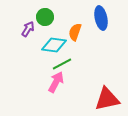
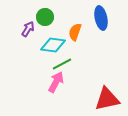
cyan diamond: moved 1 px left
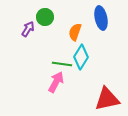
cyan diamond: moved 28 px right, 12 px down; rotated 65 degrees counterclockwise
green line: rotated 36 degrees clockwise
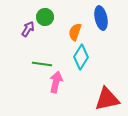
green line: moved 20 px left
pink arrow: rotated 15 degrees counterclockwise
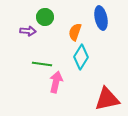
purple arrow: moved 2 px down; rotated 63 degrees clockwise
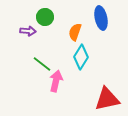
green line: rotated 30 degrees clockwise
pink arrow: moved 1 px up
